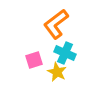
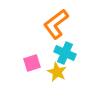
pink square: moved 2 px left, 3 px down
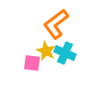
pink square: rotated 24 degrees clockwise
yellow star: moved 11 px left, 21 px up
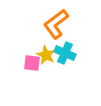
yellow star: moved 4 px down
